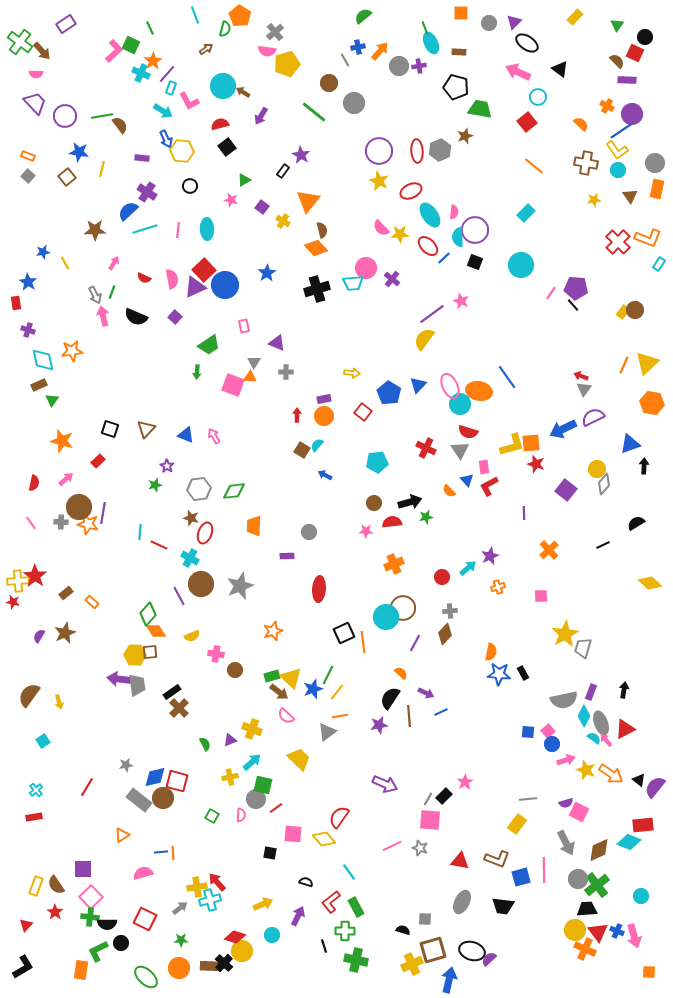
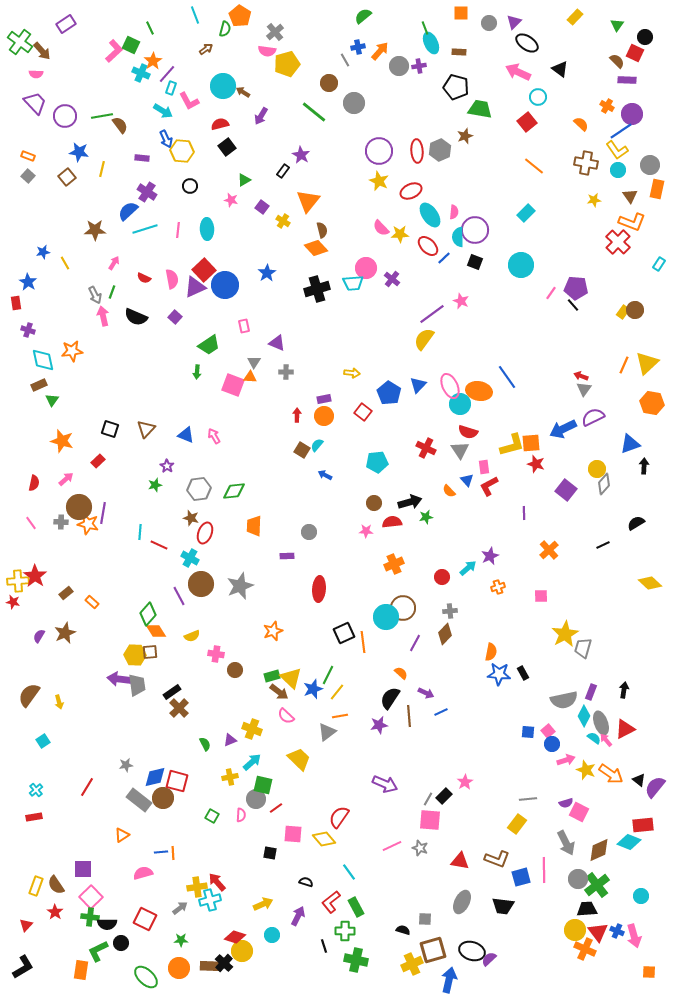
gray circle at (655, 163): moved 5 px left, 2 px down
orange L-shape at (648, 238): moved 16 px left, 16 px up
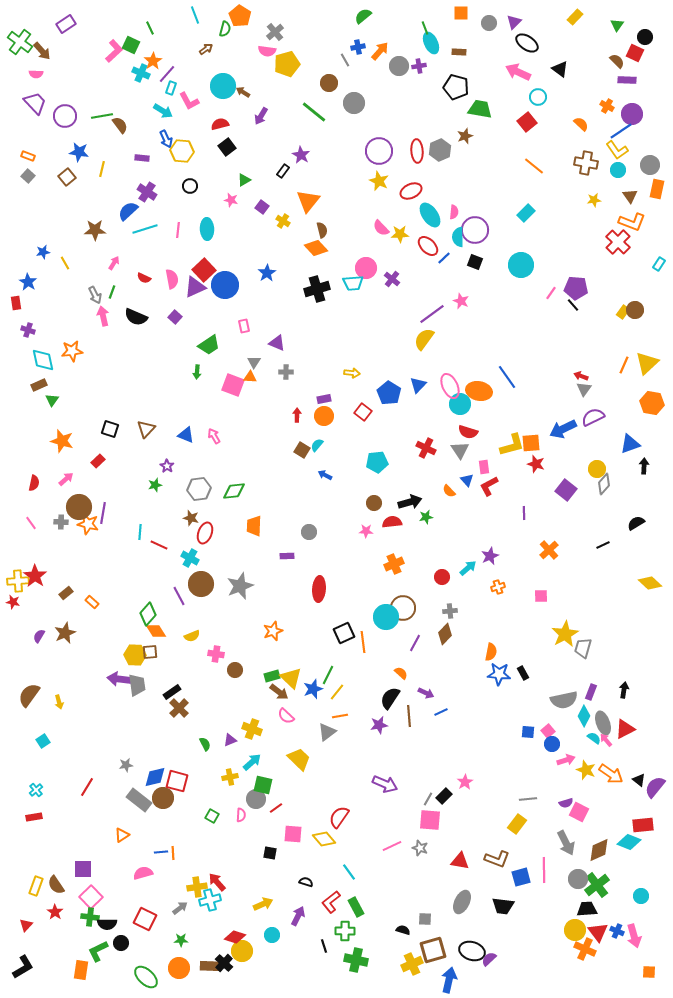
gray ellipse at (601, 723): moved 2 px right
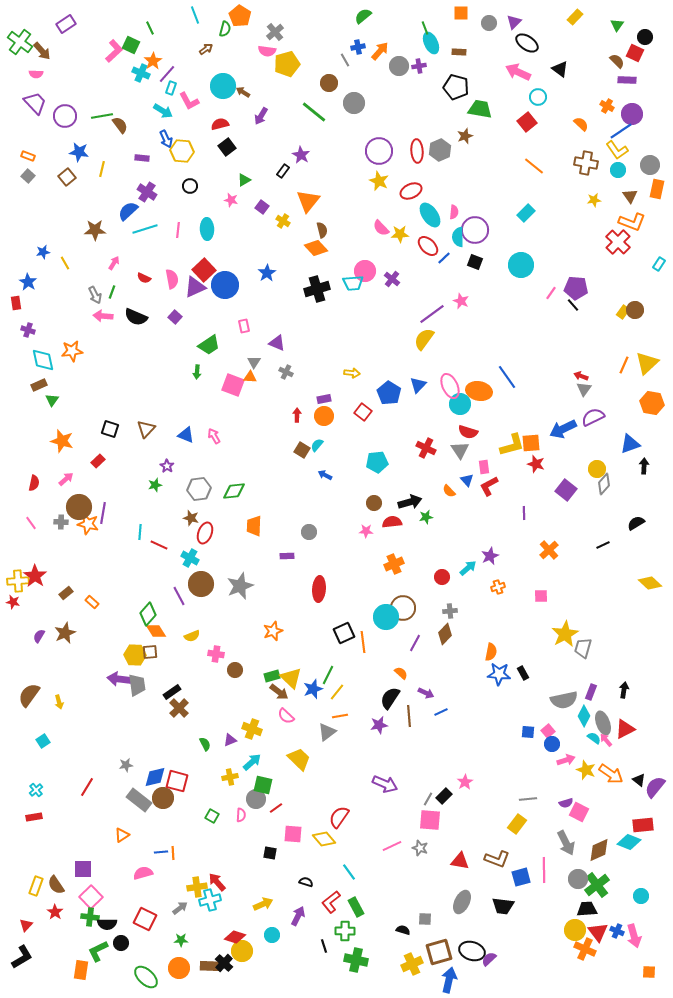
pink circle at (366, 268): moved 1 px left, 3 px down
pink arrow at (103, 316): rotated 72 degrees counterclockwise
gray cross at (286, 372): rotated 24 degrees clockwise
brown square at (433, 950): moved 6 px right, 2 px down
black L-shape at (23, 967): moved 1 px left, 10 px up
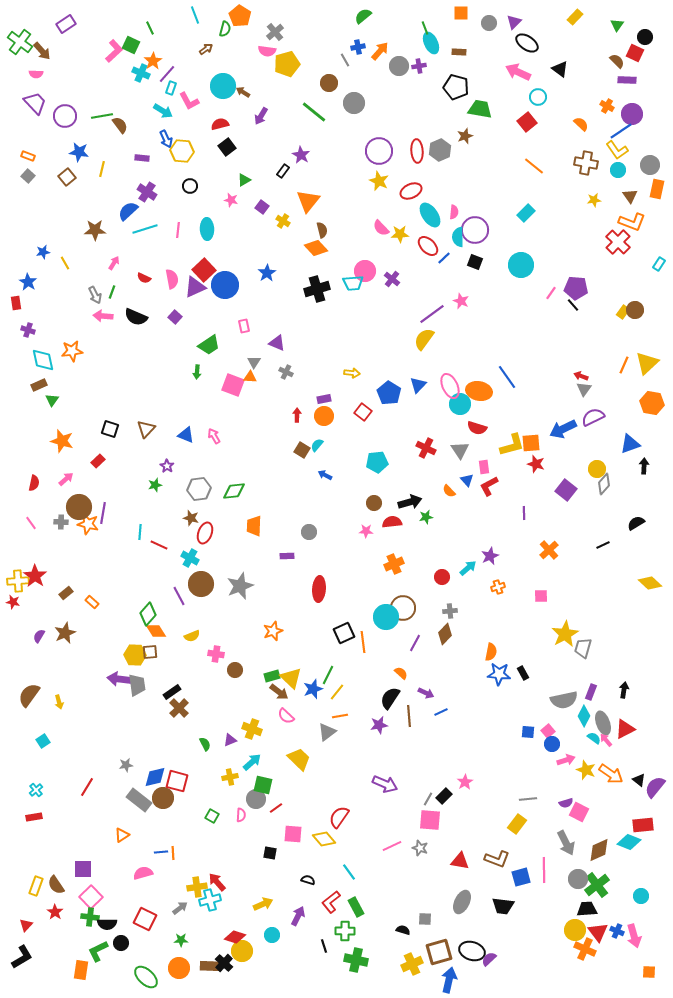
red semicircle at (468, 432): moved 9 px right, 4 px up
black semicircle at (306, 882): moved 2 px right, 2 px up
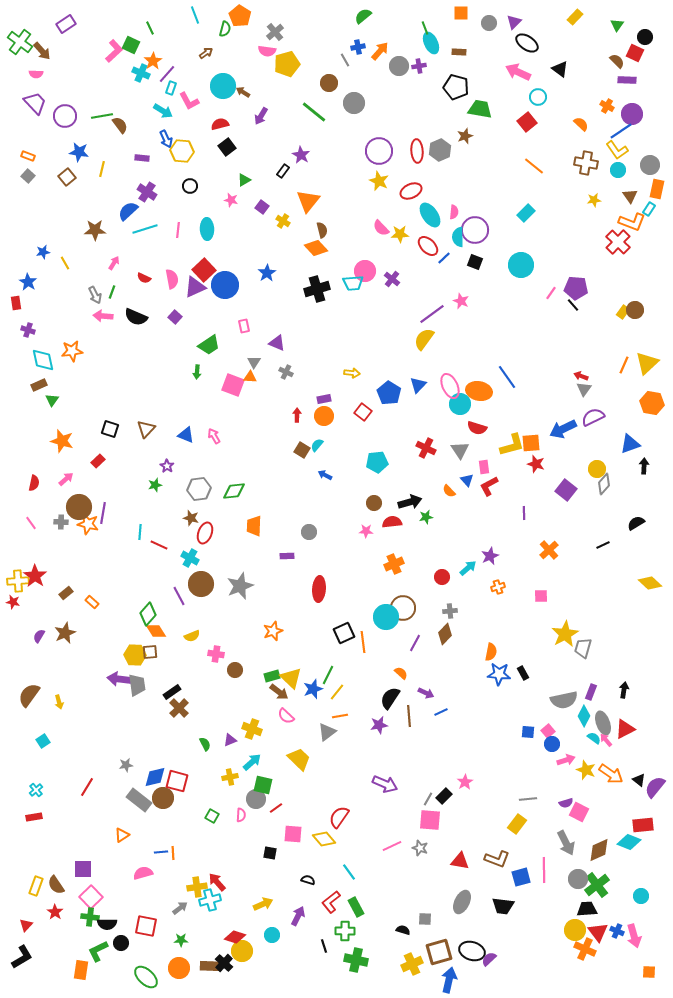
brown arrow at (206, 49): moved 4 px down
cyan rectangle at (659, 264): moved 10 px left, 55 px up
red square at (145, 919): moved 1 px right, 7 px down; rotated 15 degrees counterclockwise
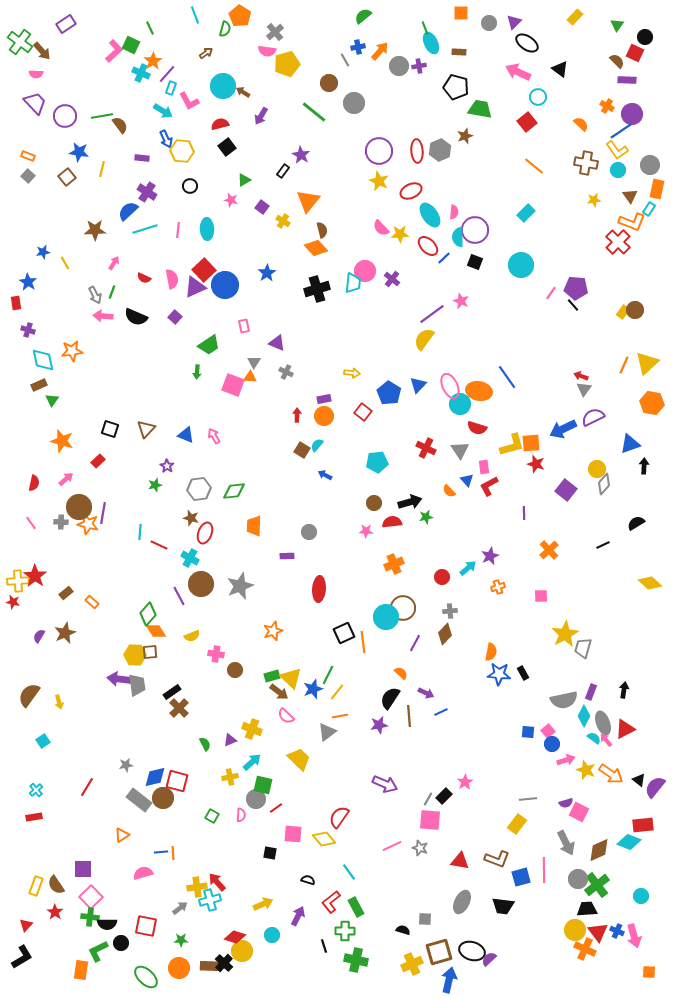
cyan trapezoid at (353, 283): rotated 80 degrees counterclockwise
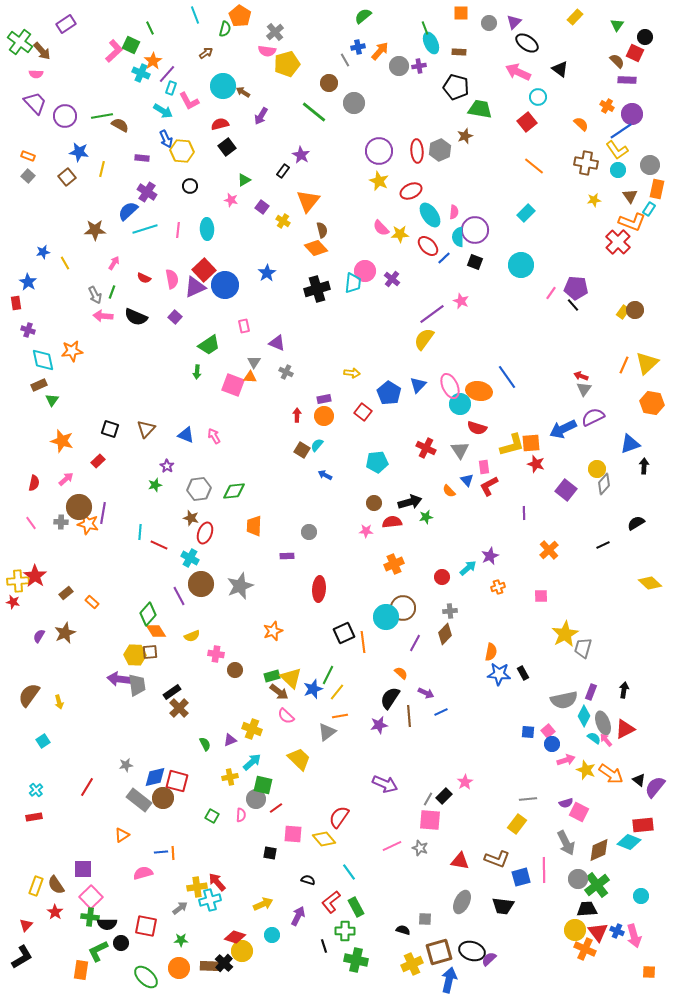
brown semicircle at (120, 125): rotated 24 degrees counterclockwise
